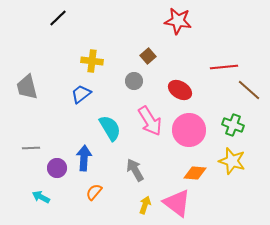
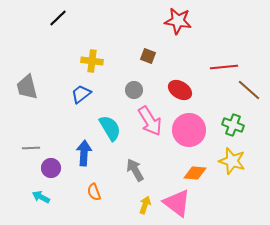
brown square: rotated 28 degrees counterclockwise
gray circle: moved 9 px down
blue arrow: moved 5 px up
purple circle: moved 6 px left
orange semicircle: rotated 60 degrees counterclockwise
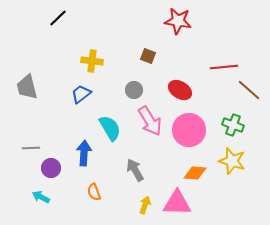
pink triangle: rotated 36 degrees counterclockwise
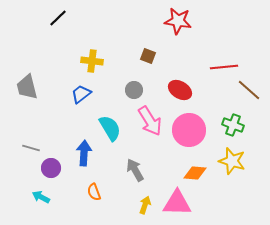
gray line: rotated 18 degrees clockwise
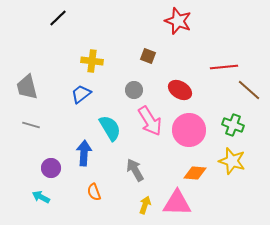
red star: rotated 12 degrees clockwise
gray line: moved 23 px up
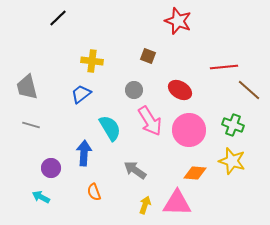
gray arrow: rotated 25 degrees counterclockwise
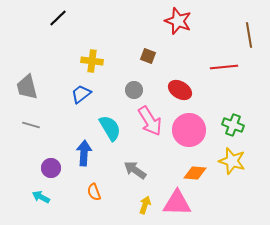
brown line: moved 55 px up; rotated 40 degrees clockwise
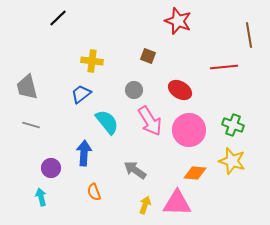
cyan semicircle: moved 3 px left, 6 px up; rotated 8 degrees counterclockwise
cyan arrow: rotated 48 degrees clockwise
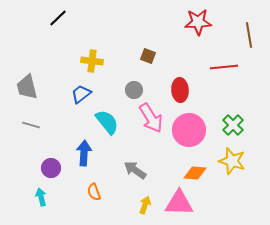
red star: moved 20 px right, 1 px down; rotated 24 degrees counterclockwise
red ellipse: rotated 55 degrees clockwise
pink arrow: moved 1 px right, 3 px up
green cross: rotated 25 degrees clockwise
pink triangle: moved 2 px right
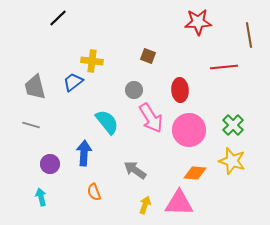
gray trapezoid: moved 8 px right
blue trapezoid: moved 8 px left, 12 px up
purple circle: moved 1 px left, 4 px up
